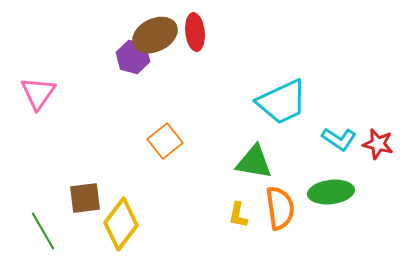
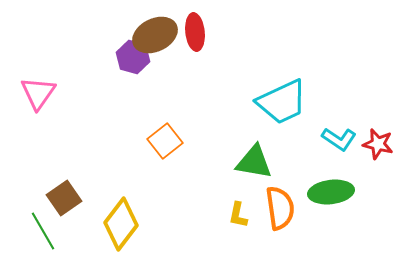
brown square: moved 21 px left; rotated 28 degrees counterclockwise
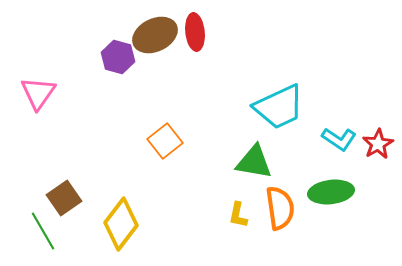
purple hexagon: moved 15 px left
cyan trapezoid: moved 3 px left, 5 px down
red star: rotated 28 degrees clockwise
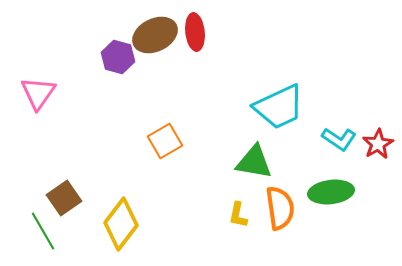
orange square: rotated 8 degrees clockwise
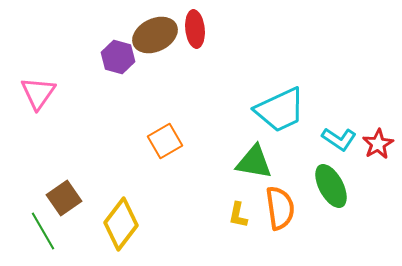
red ellipse: moved 3 px up
cyan trapezoid: moved 1 px right, 3 px down
green ellipse: moved 6 px up; rotated 69 degrees clockwise
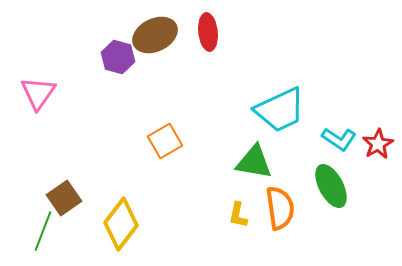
red ellipse: moved 13 px right, 3 px down
green line: rotated 51 degrees clockwise
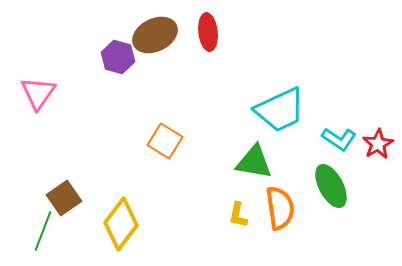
orange square: rotated 28 degrees counterclockwise
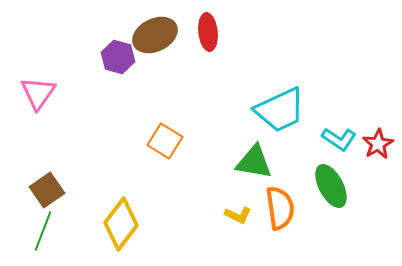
brown square: moved 17 px left, 8 px up
yellow L-shape: rotated 76 degrees counterclockwise
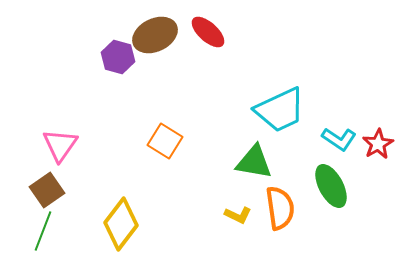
red ellipse: rotated 42 degrees counterclockwise
pink triangle: moved 22 px right, 52 px down
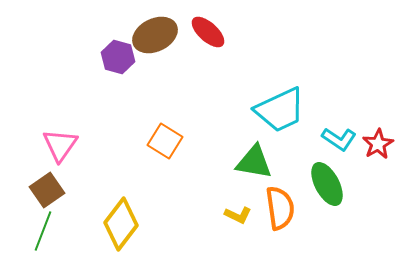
green ellipse: moved 4 px left, 2 px up
